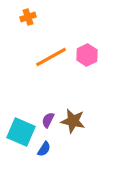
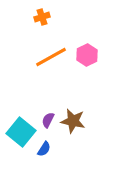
orange cross: moved 14 px right
cyan square: rotated 16 degrees clockwise
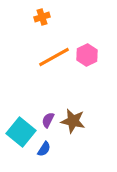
orange line: moved 3 px right
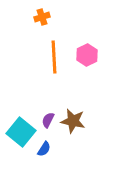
orange line: rotated 64 degrees counterclockwise
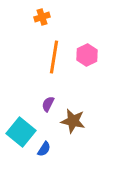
orange line: rotated 12 degrees clockwise
purple semicircle: moved 16 px up
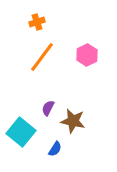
orange cross: moved 5 px left, 5 px down
orange line: moved 12 px left; rotated 28 degrees clockwise
purple semicircle: moved 4 px down
blue semicircle: moved 11 px right
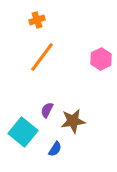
orange cross: moved 2 px up
pink hexagon: moved 14 px right, 4 px down
purple semicircle: moved 1 px left, 2 px down
brown star: rotated 20 degrees counterclockwise
cyan square: moved 2 px right
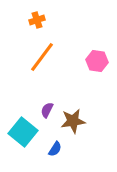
pink hexagon: moved 4 px left, 2 px down; rotated 25 degrees counterclockwise
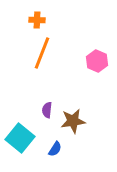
orange cross: rotated 21 degrees clockwise
orange line: moved 4 px up; rotated 16 degrees counterclockwise
pink hexagon: rotated 15 degrees clockwise
purple semicircle: rotated 21 degrees counterclockwise
cyan square: moved 3 px left, 6 px down
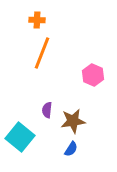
pink hexagon: moved 4 px left, 14 px down
cyan square: moved 1 px up
blue semicircle: moved 16 px right
